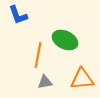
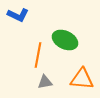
blue L-shape: rotated 45 degrees counterclockwise
orange triangle: rotated 10 degrees clockwise
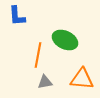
blue L-shape: moved 1 px left, 1 px down; rotated 60 degrees clockwise
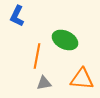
blue L-shape: rotated 30 degrees clockwise
orange line: moved 1 px left, 1 px down
gray triangle: moved 1 px left, 1 px down
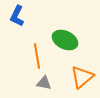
orange line: rotated 20 degrees counterclockwise
orange triangle: moved 2 px up; rotated 45 degrees counterclockwise
gray triangle: rotated 21 degrees clockwise
